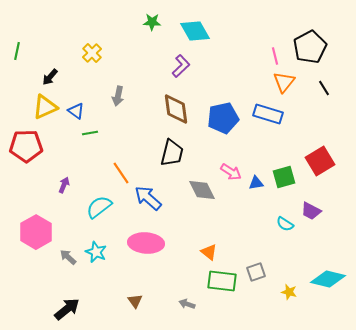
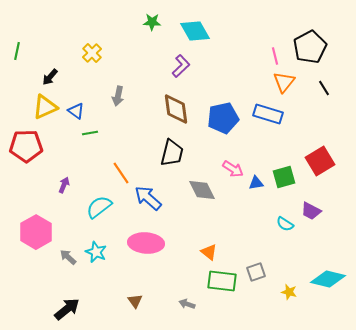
pink arrow at (231, 172): moved 2 px right, 3 px up
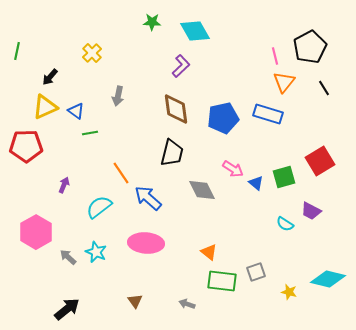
blue triangle at (256, 183): rotated 49 degrees clockwise
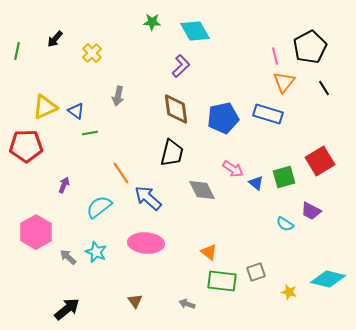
black arrow at (50, 77): moved 5 px right, 38 px up
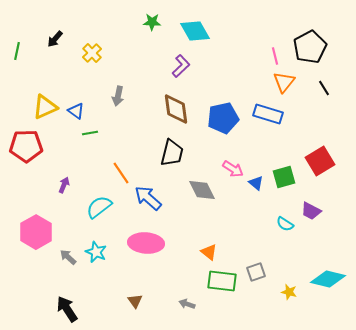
black arrow at (67, 309): rotated 84 degrees counterclockwise
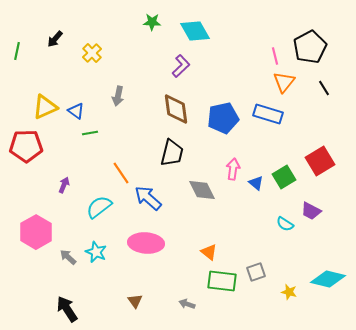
pink arrow at (233, 169): rotated 115 degrees counterclockwise
green square at (284, 177): rotated 15 degrees counterclockwise
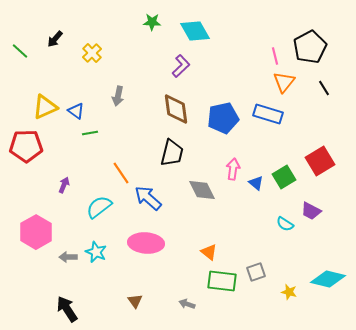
green line at (17, 51): moved 3 px right; rotated 60 degrees counterclockwise
gray arrow at (68, 257): rotated 42 degrees counterclockwise
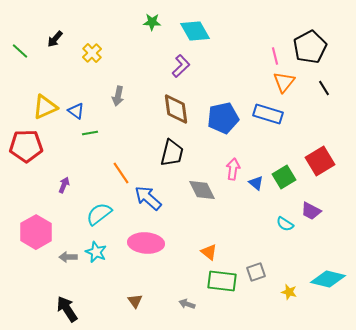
cyan semicircle at (99, 207): moved 7 px down
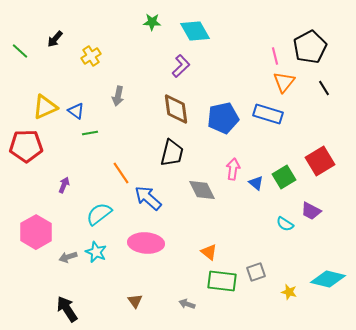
yellow cross at (92, 53): moved 1 px left, 3 px down; rotated 12 degrees clockwise
gray arrow at (68, 257): rotated 18 degrees counterclockwise
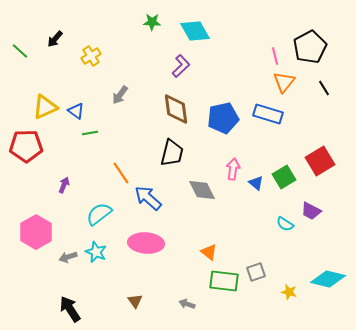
gray arrow at (118, 96): moved 2 px right, 1 px up; rotated 24 degrees clockwise
green rectangle at (222, 281): moved 2 px right
black arrow at (67, 309): moved 3 px right
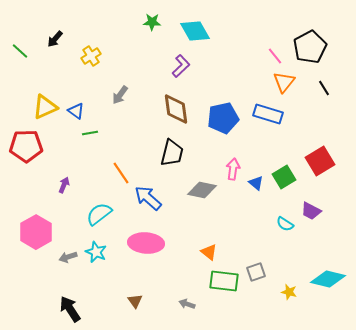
pink line at (275, 56): rotated 24 degrees counterclockwise
gray diamond at (202, 190): rotated 52 degrees counterclockwise
